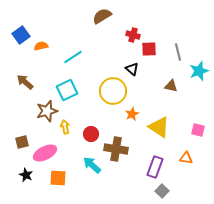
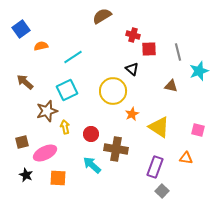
blue square: moved 6 px up
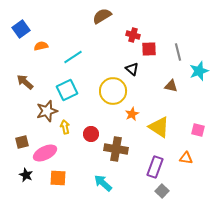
cyan arrow: moved 11 px right, 18 px down
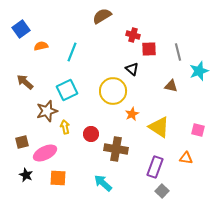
cyan line: moved 1 px left, 5 px up; rotated 36 degrees counterclockwise
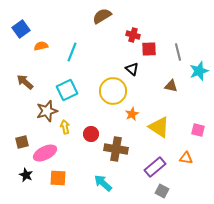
purple rectangle: rotated 30 degrees clockwise
gray square: rotated 16 degrees counterclockwise
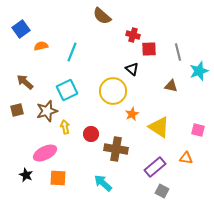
brown semicircle: rotated 108 degrees counterclockwise
brown square: moved 5 px left, 32 px up
